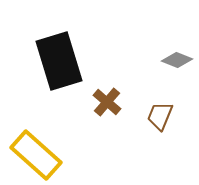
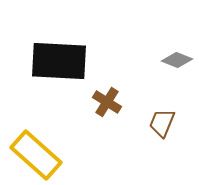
black rectangle: rotated 70 degrees counterclockwise
brown cross: rotated 8 degrees counterclockwise
brown trapezoid: moved 2 px right, 7 px down
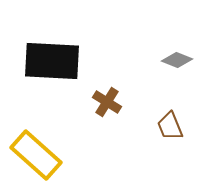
black rectangle: moved 7 px left
brown trapezoid: moved 8 px right, 3 px down; rotated 44 degrees counterclockwise
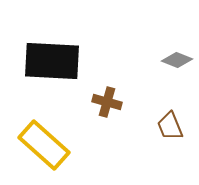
brown cross: rotated 16 degrees counterclockwise
yellow rectangle: moved 8 px right, 10 px up
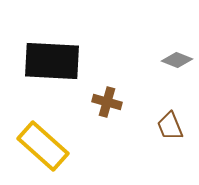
yellow rectangle: moved 1 px left, 1 px down
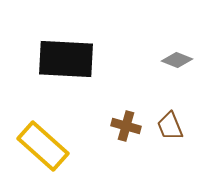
black rectangle: moved 14 px right, 2 px up
brown cross: moved 19 px right, 24 px down
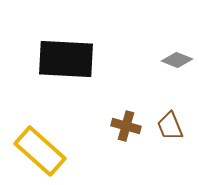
yellow rectangle: moved 3 px left, 5 px down
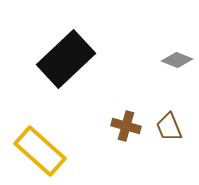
black rectangle: rotated 46 degrees counterclockwise
brown trapezoid: moved 1 px left, 1 px down
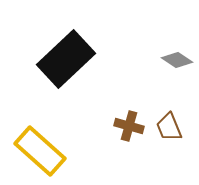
gray diamond: rotated 12 degrees clockwise
brown cross: moved 3 px right
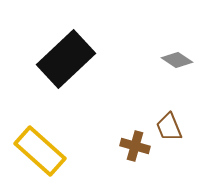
brown cross: moved 6 px right, 20 px down
